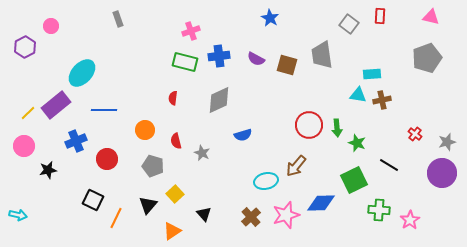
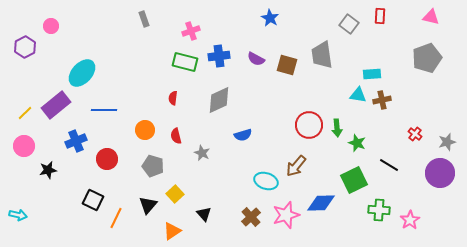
gray rectangle at (118, 19): moved 26 px right
yellow line at (28, 113): moved 3 px left
red semicircle at (176, 141): moved 5 px up
purple circle at (442, 173): moved 2 px left
cyan ellipse at (266, 181): rotated 30 degrees clockwise
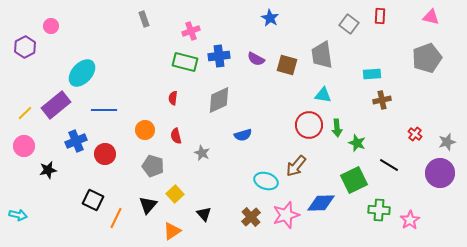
cyan triangle at (358, 95): moved 35 px left
red circle at (107, 159): moved 2 px left, 5 px up
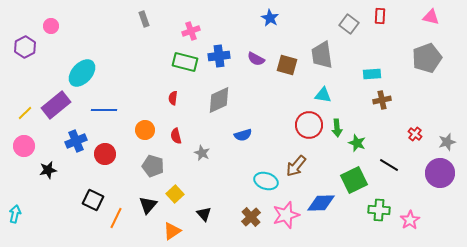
cyan arrow at (18, 215): moved 3 px left, 1 px up; rotated 90 degrees counterclockwise
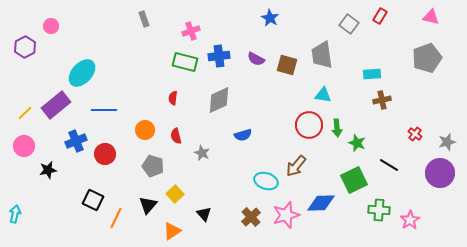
red rectangle at (380, 16): rotated 28 degrees clockwise
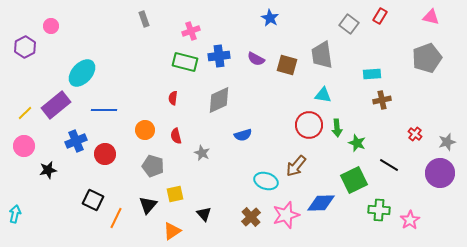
yellow square at (175, 194): rotated 30 degrees clockwise
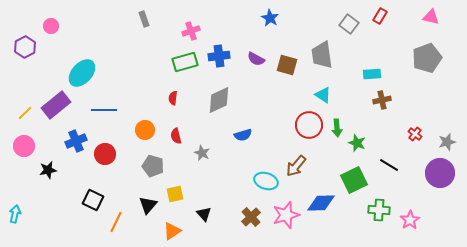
green rectangle at (185, 62): rotated 30 degrees counterclockwise
cyan triangle at (323, 95): rotated 24 degrees clockwise
orange line at (116, 218): moved 4 px down
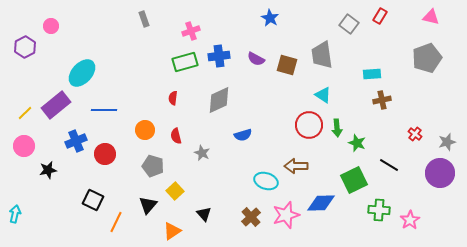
brown arrow at (296, 166): rotated 50 degrees clockwise
yellow square at (175, 194): moved 3 px up; rotated 30 degrees counterclockwise
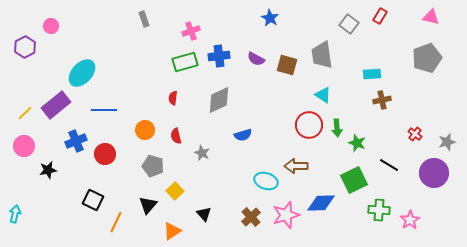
purple circle at (440, 173): moved 6 px left
